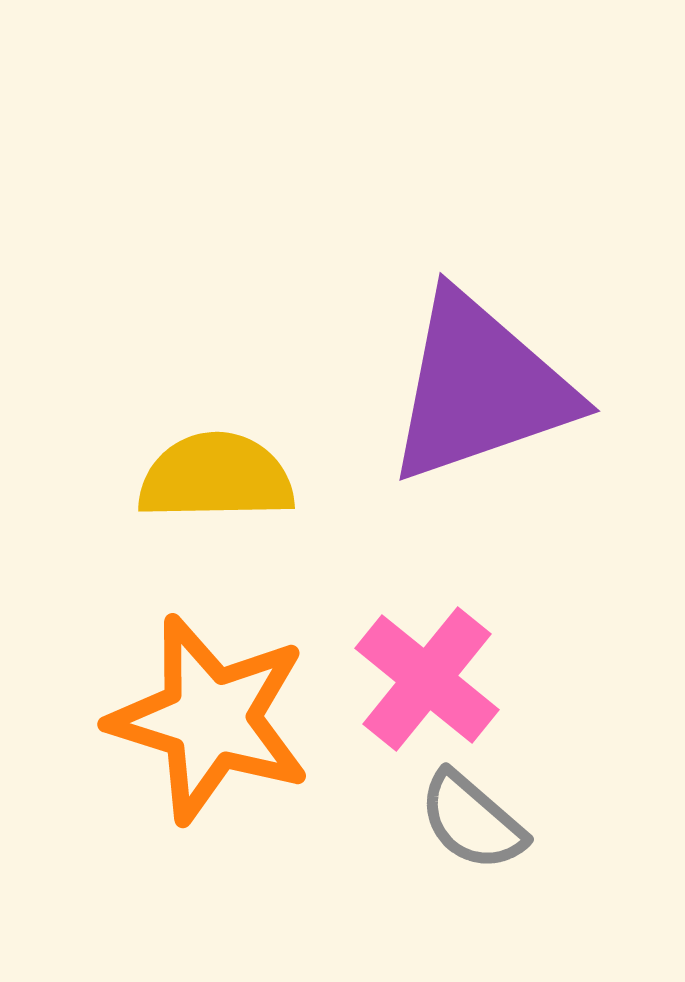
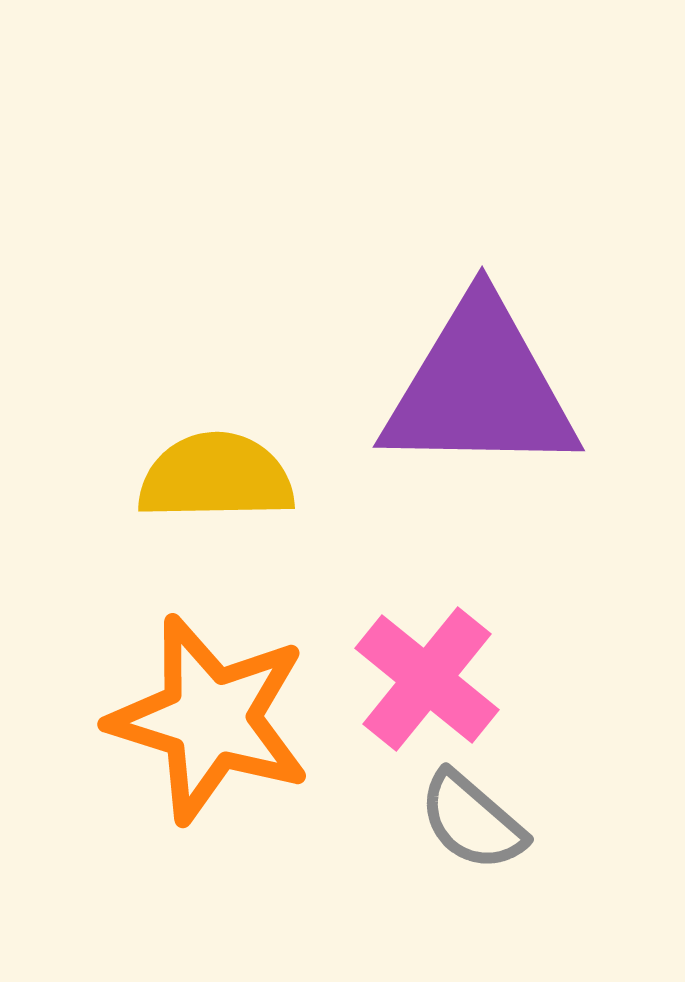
purple triangle: rotated 20 degrees clockwise
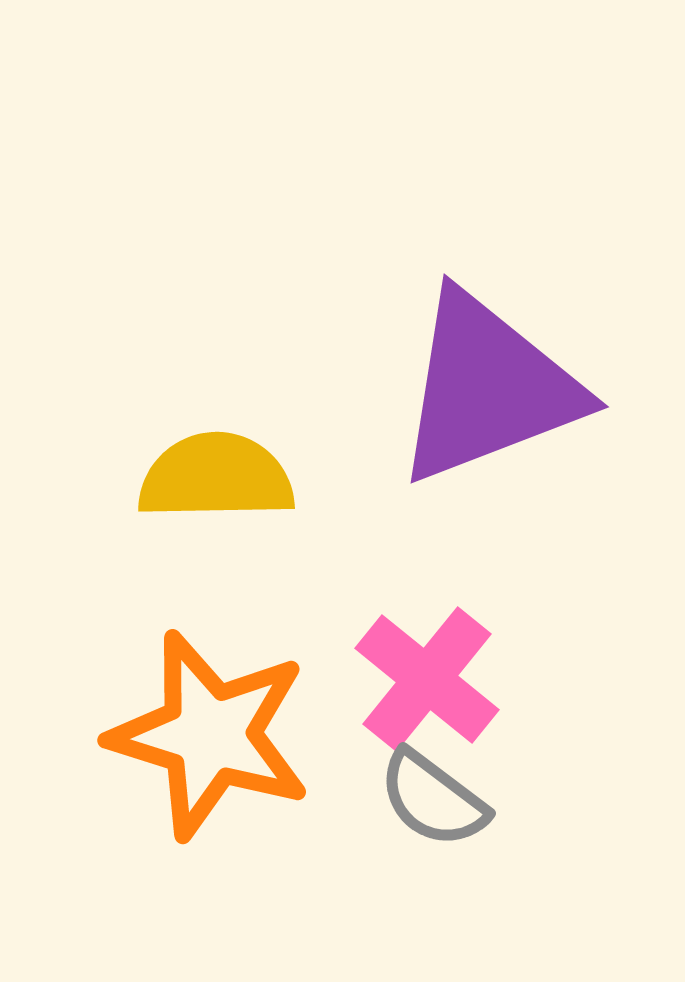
purple triangle: moved 8 px right; rotated 22 degrees counterclockwise
orange star: moved 16 px down
gray semicircle: moved 39 px left, 22 px up; rotated 4 degrees counterclockwise
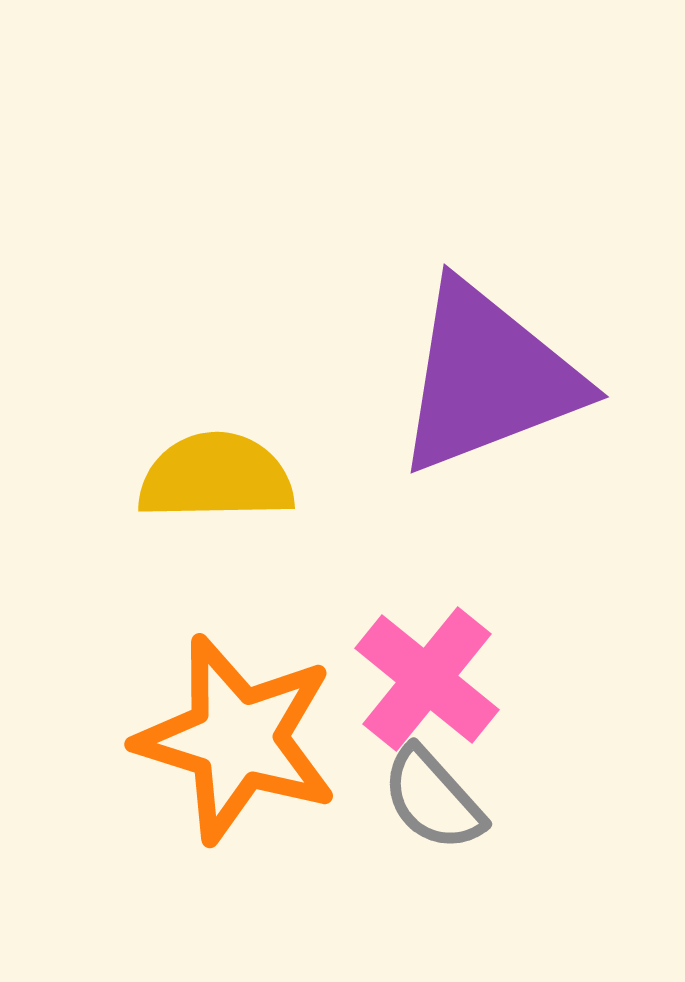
purple triangle: moved 10 px up
orange star: moved 27 px right, 4 px down
gray semicircle: rotated 11 degrees clockwise
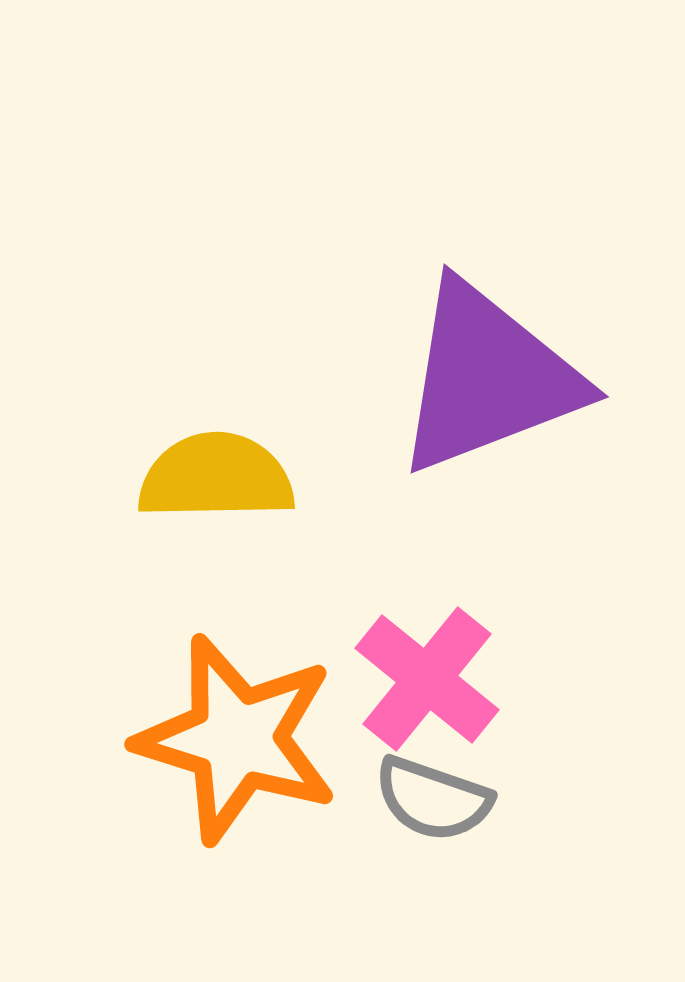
gray semicircle: rotated 29 degrees counterclockwise
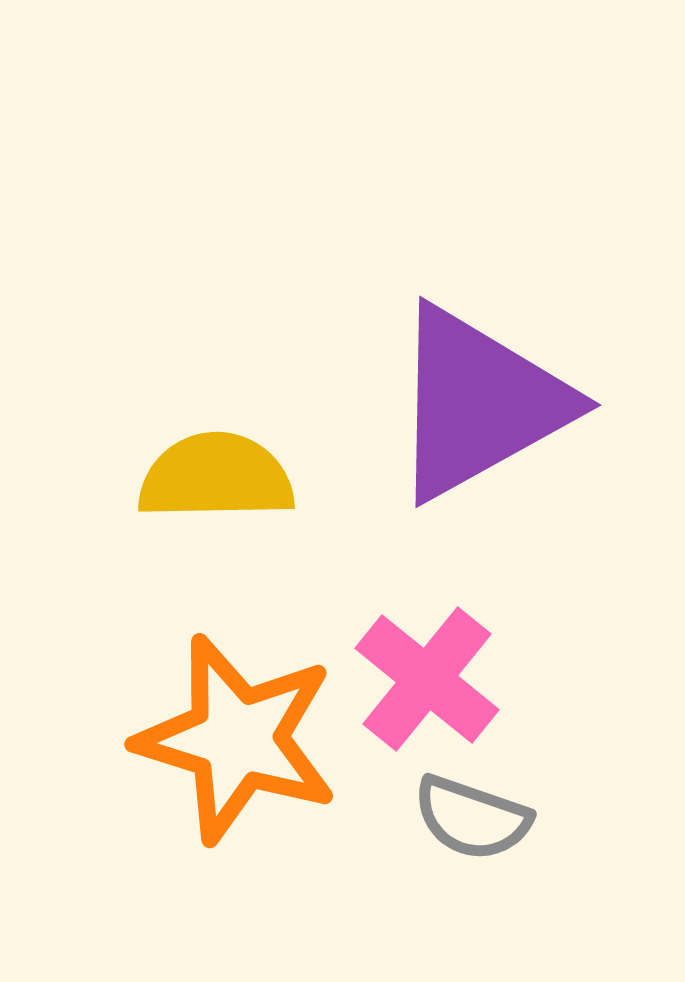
purple triangle: moved 9 px left, 25 px down; rotated 8 degrees counterclockwise
gray semicircle: moved 39 px right, 19 px down
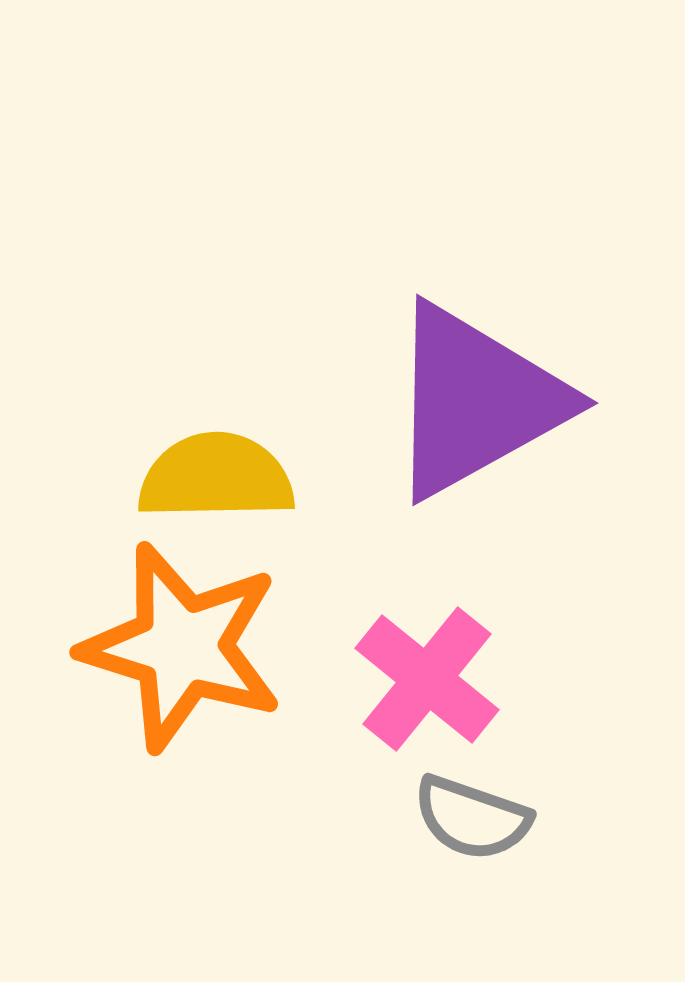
purple triangle: moved 3 px left, 2 px up
orange star: moved 55 px left, 92 px up
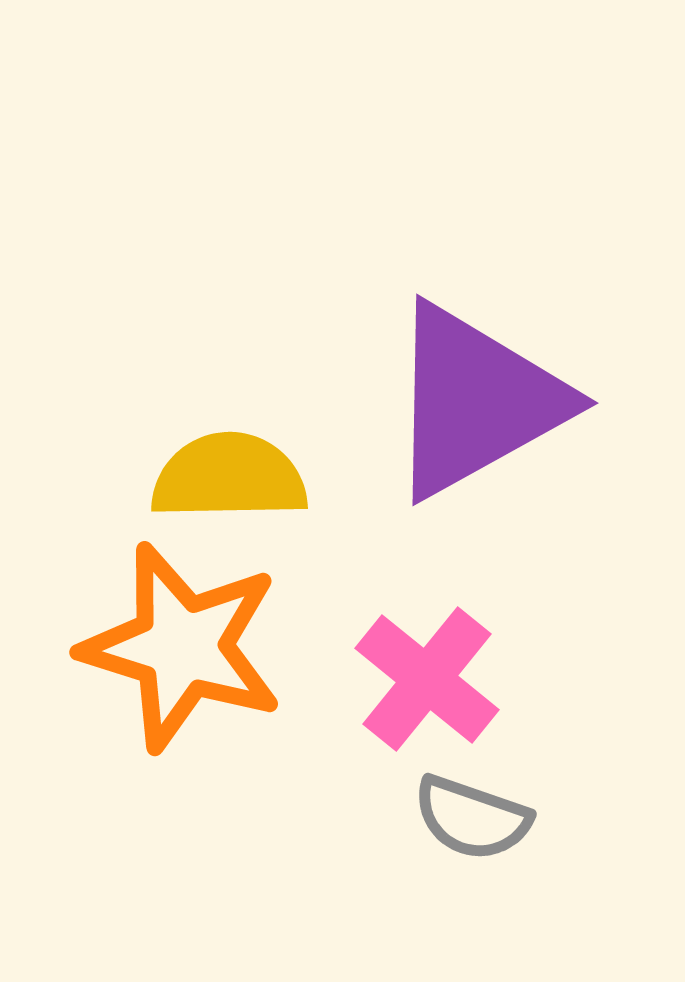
yellow semicircle: moved 13 px right
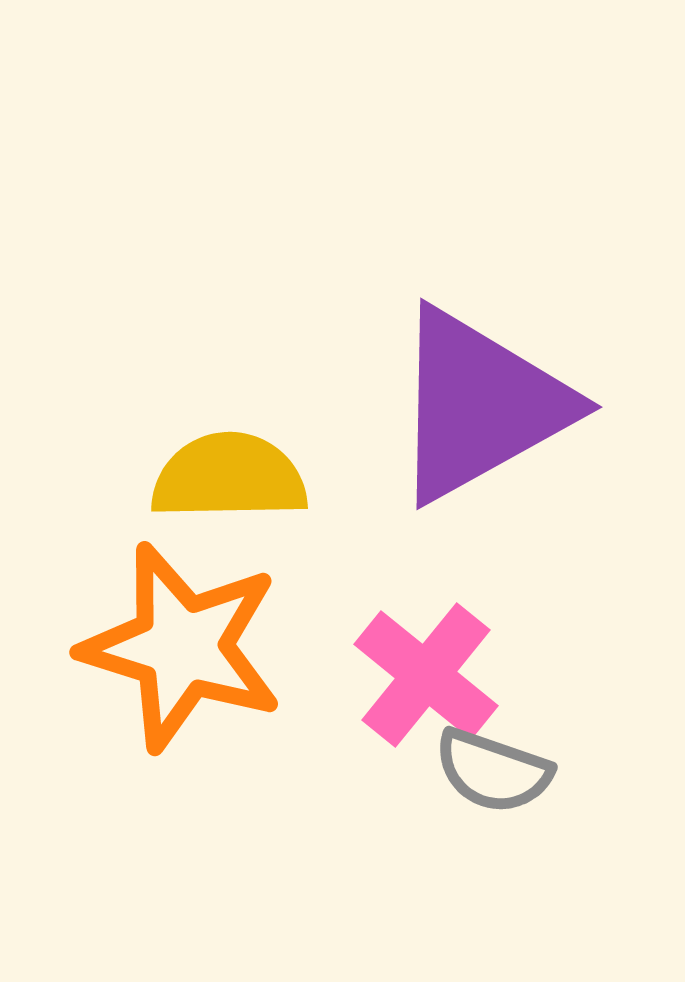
purple triangle: moved 4 px right, 4 px down
pink cross: moved 1 px left, 4 px up
gray semicircle: moved 21 px right, 47 px up
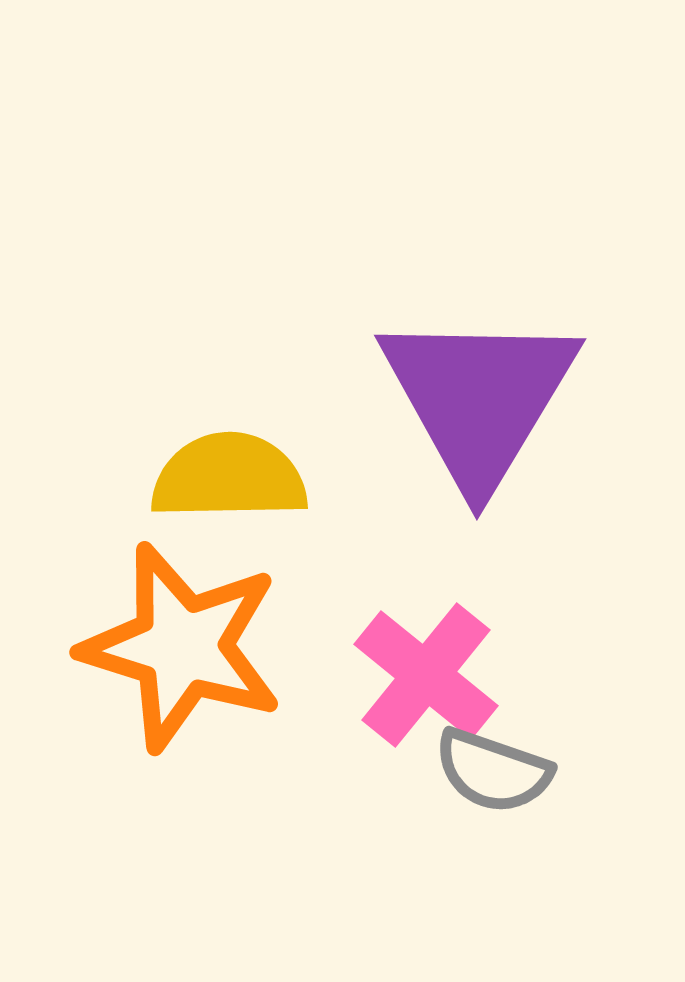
purple triangle: moved 1 px left, 7 px up; rotated 30 degrees counterclockwise
